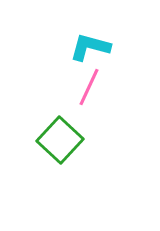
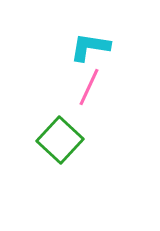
cyan L-shape: rotated 6 degrees counterclockwise
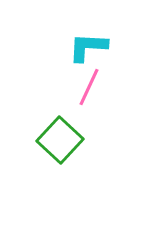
cyan L-shape: moved 2 px left; rotated 6 degrees counterclockwise
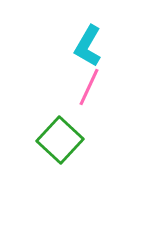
cyan L-shape: moved 1 px up; rotated 63 degrees counterclockwise
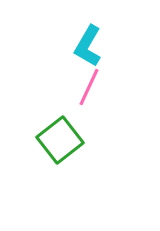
green square: rotated 9 degrees clockwise
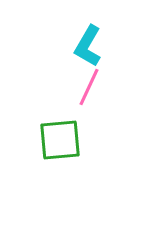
green square: rotated 33 degrees clockwise
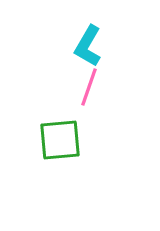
pink line: rotated 6 degrees counterclockwise
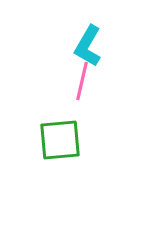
pink line: moved 7 px left, 6 px up; rotated 6 degrees counterclockwise
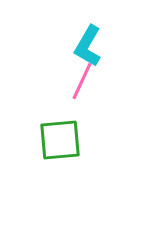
pink line: rotated 12 degrees clockwise
